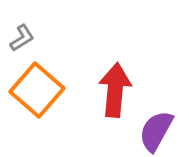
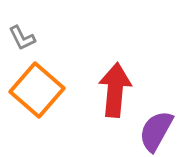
gray L-shape: rotated 96 degrees clockwise
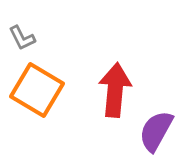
orange square: rotated 10 degrees counterclockwise
